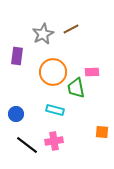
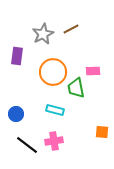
pink rectangle: moved 1 px right, 1 px up
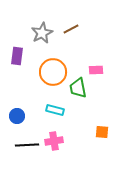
gray star: moved 1 px left, 1 px up
pink rectangle: moved 3 px right, 1 px up
green trapezoid: moved 2 px right
blue circle: moved 1 px right, 2 px down
black line: rotated 40 degrees counterclockwise
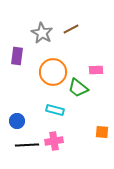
gray star: rotated 15 degrees counterclockwise
green trapezoid: rotated 40 degrees counterclockwise
blue circle: moved 5 px down
